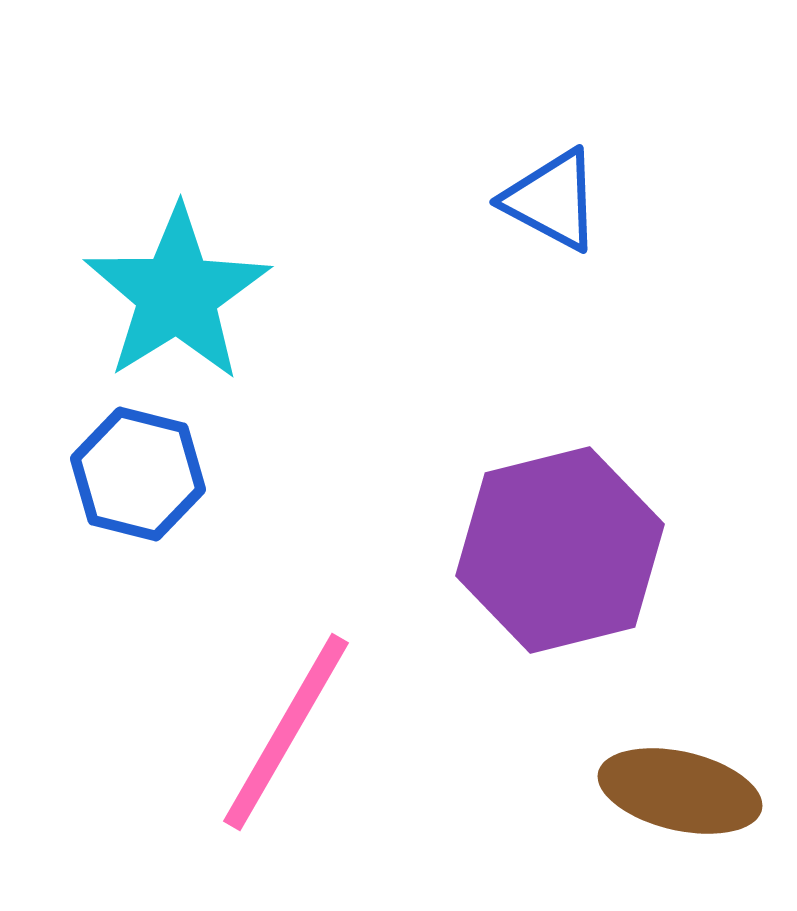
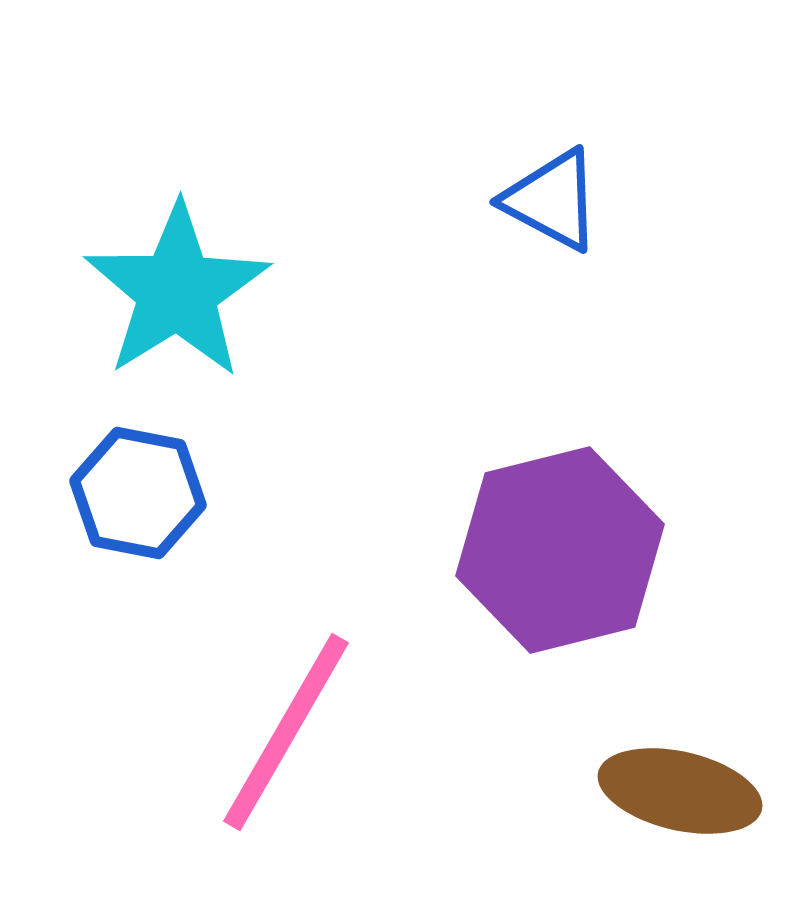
cyan star: moved 3 px up
blue hexagon: moved 19 px down; rotated 3 degrees counterclockwise
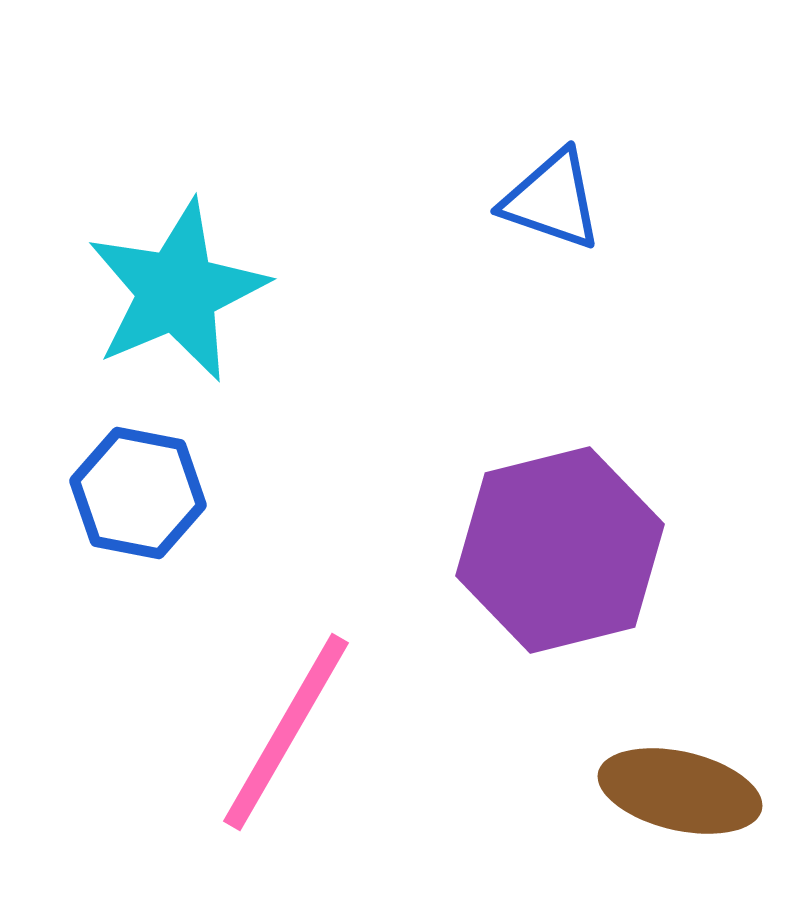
blue triangle: rotated 9 degrees counterclockwise
cyan star: rotated 9 degrees clockwise
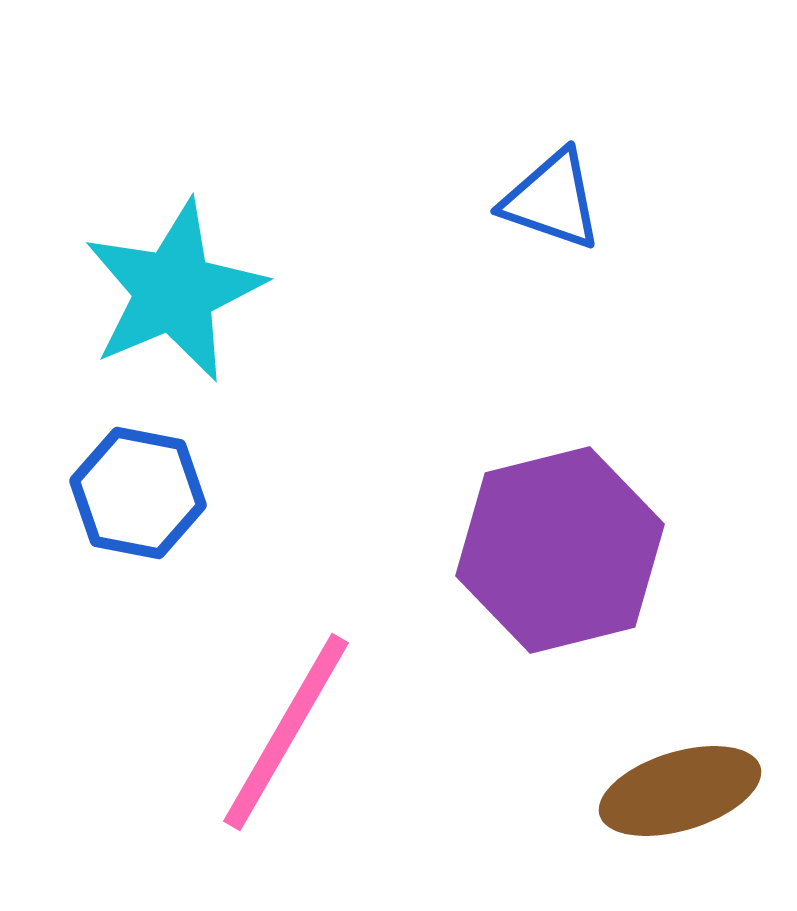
cyan star: moved 3 px left
brown ellipse: rotated 30 degrees counterclockwise
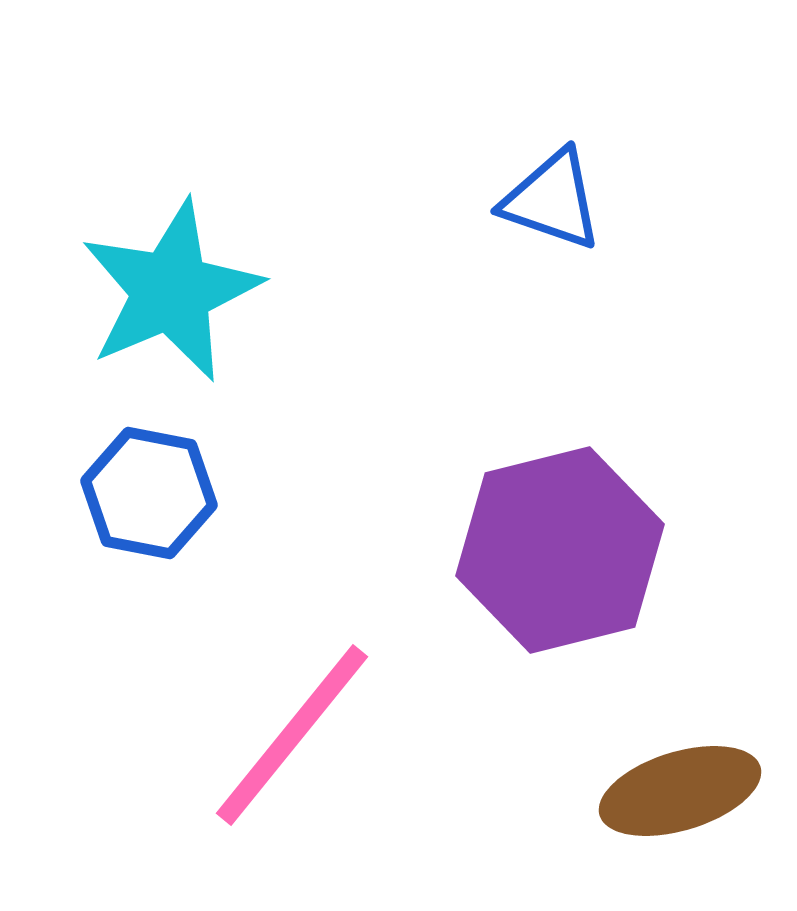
cyan star: moved 3 px left
blue hexagon: moved 11 px right
pink line: moved 6 px right, 3 px down; rotated 9 degrees clockwise
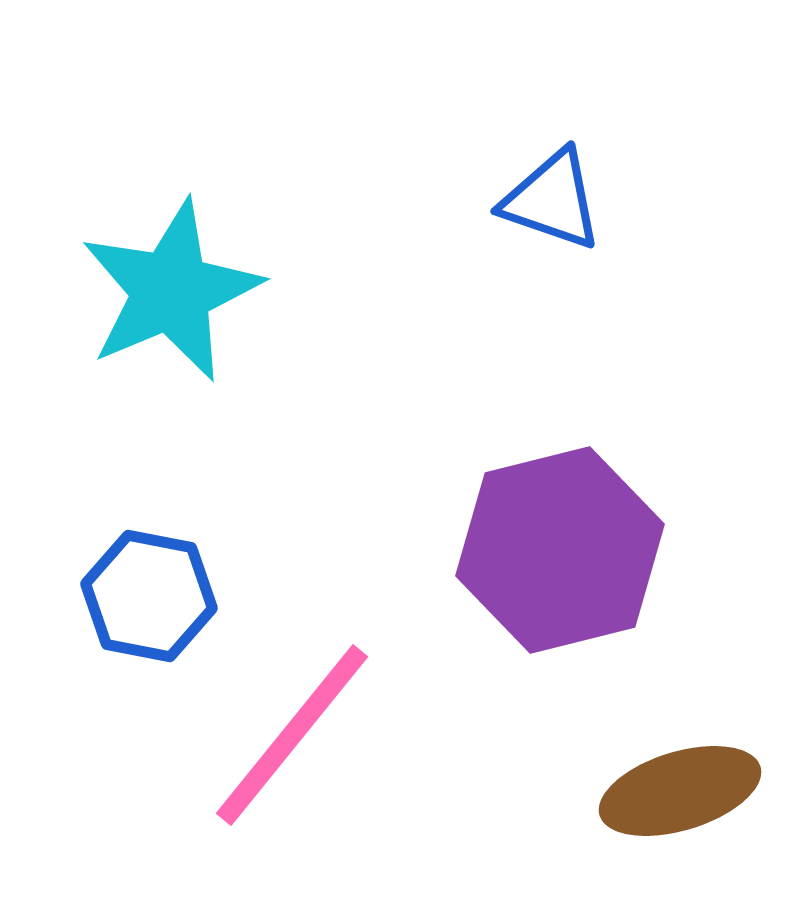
blue hexagon: moved 103 px down
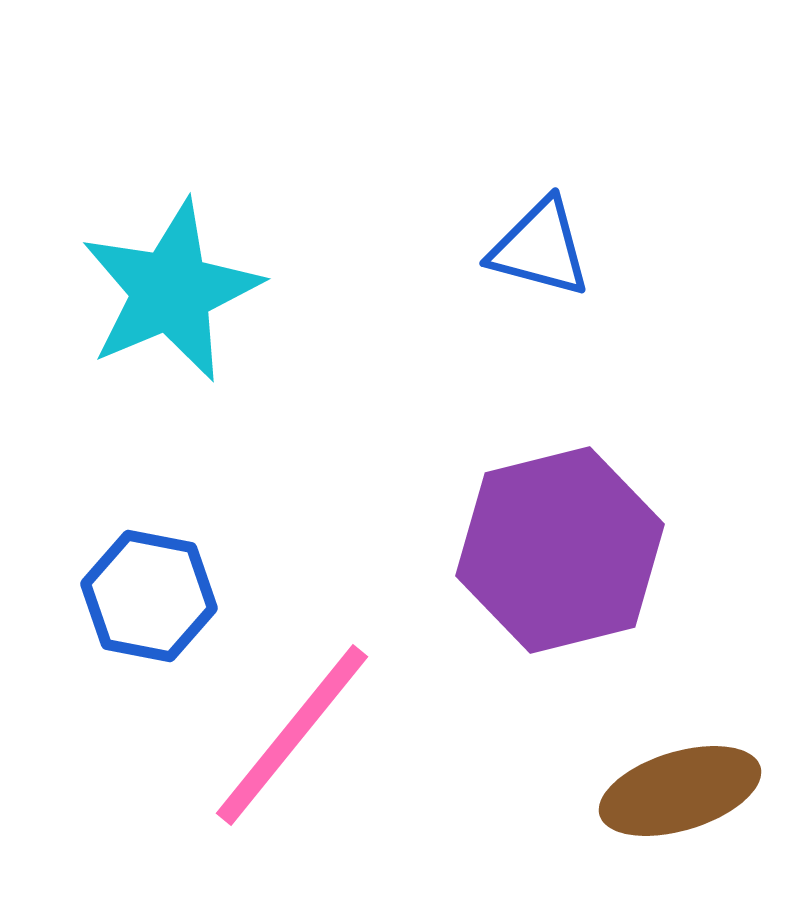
blue triangle: moved 12 px left, 48 px down; rotated 4 degrees counterclockwise
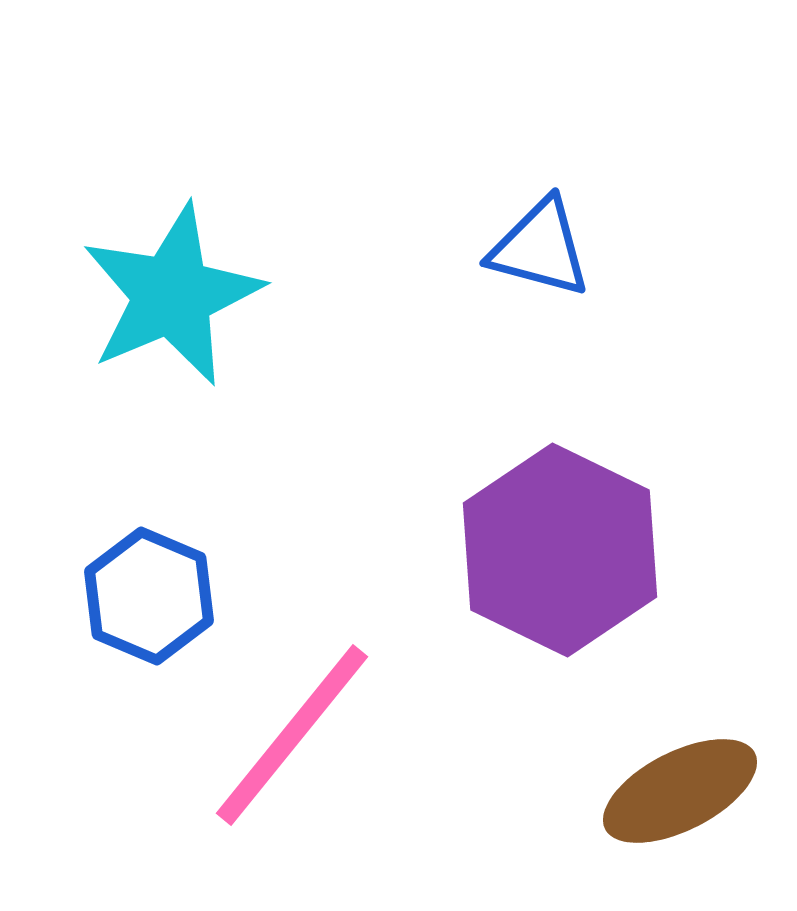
cyan star: moved 1 px right, 4 px down
purple hexagon: rotated 20 degrees counterclockwise
blue hexagon: rotated 12 degrees clockwise
brown ellipse: rotated 10 degrees counterclockwise
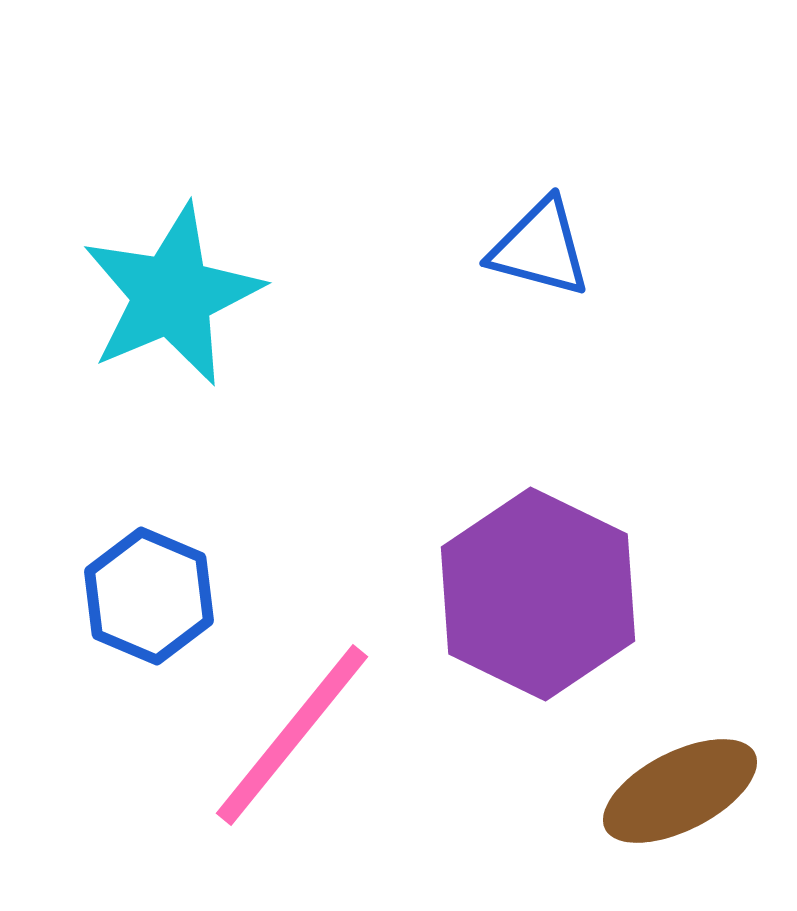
purple hexagon: moved 22 px left, 44 px down
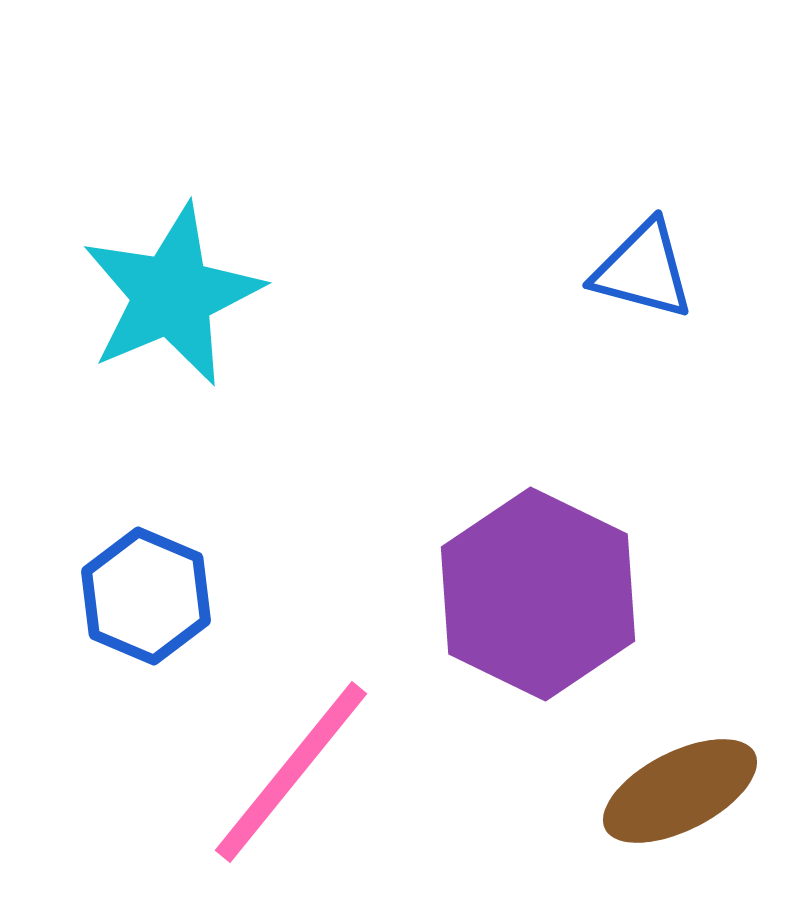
blue triangle: moved 103 px right, 22 px down
blue hexagon: moved 3 px left
pink line: moved 1 px left, 37 px down
